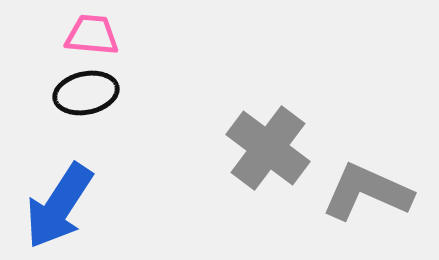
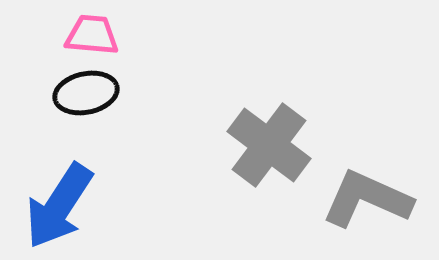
gray cross: moved 1 px right, 3 px up
gray L-shape: moved 7 px down
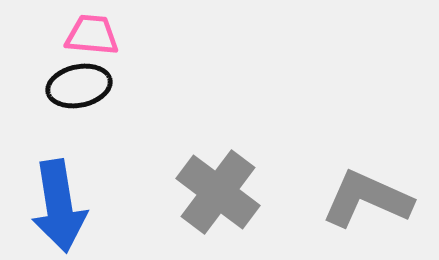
black ellipse: moved 7 px left, 7 px up
gray cross: moved 51 px left, 47 px down
blue arrow: rotated 42 degrees counterclockwise
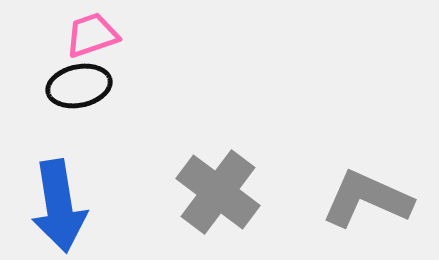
pink trapezoid: rotated 24 degrees counterclockwise
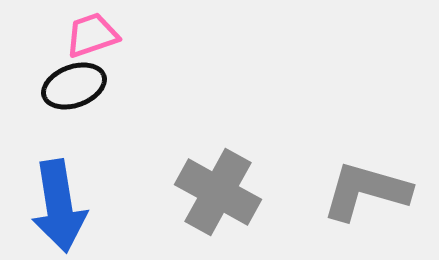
black ellipse: moved 5 px left; rotated 8 degrees counterclockwise
gray cross: rotated 8 degrees counterclockwise
gray L-shape: moved 1 px left, 8 px up; rotated 8 degrees counterclockwise
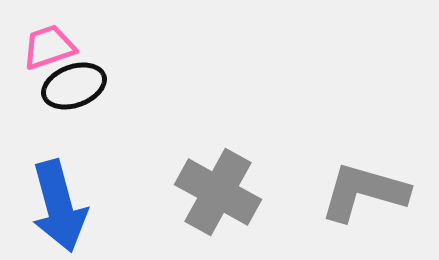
pink trapezoid: moved 43 px left, 12 px down
gray L-shape: moved 2 px left, 1 px down
blue arrow: rotated 6 degrees counterclockwise
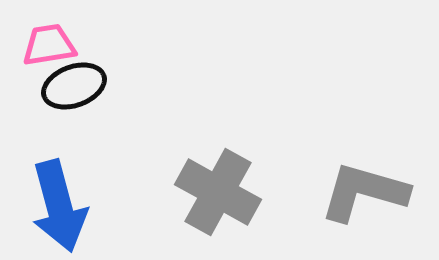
pink trapezoid: moved 2 px up; rotated 10 degrees clockwise
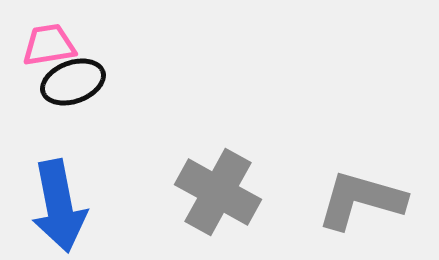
black ellipse: moved 1 px left, 4 px up
gray L-shape: moved 3 px left, 8 px down
blue arrow: rotated 4 degrees clockwise
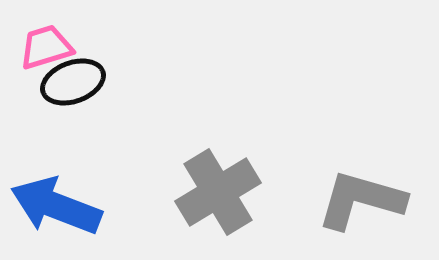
pink trapezoid: moved 3 px left, 2 px down; rotated 8 degrees counterclockwise
gray cross: rotated 30 degrees clockwise
blue arrow: moved 3 px left; rotated 122 degrees clockwise
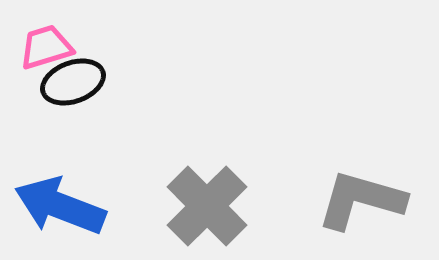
gray cross: moved 11 px left, 14 px down; rotated 14 degrees counterclockwise
blue arrow: moved 4 px right
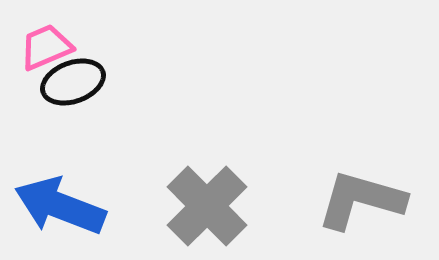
pink trapezoid: rotated 6 degrees counterclockwise
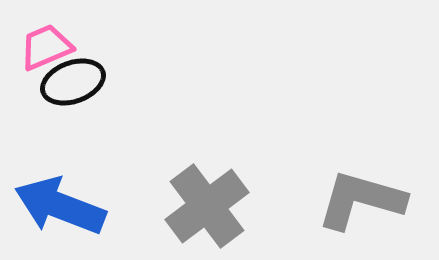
gray cross: rotated 8 degrees clockwise
